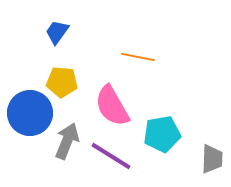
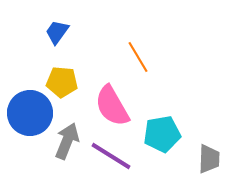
orange line: rotated 48 degrees clockwise
gray trapezoid: moved 3 px left
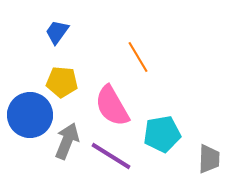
blue circle: moved 2 px down
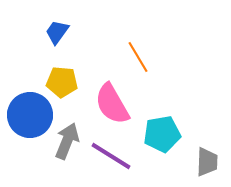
pink semicircle: moved 2 px up
gray trapezoid: moved 2 px left, 3 px down
